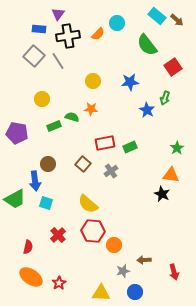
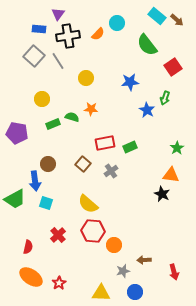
yellow circle at (93, 81): moved 7 px left, 3 px up
green rectangle at (54, 126): moved 1 px left, 2 px up
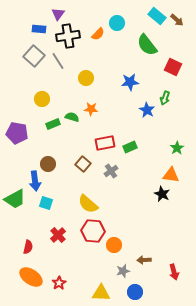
red square at (173, 67): rotated 30 degrees counterclockwise
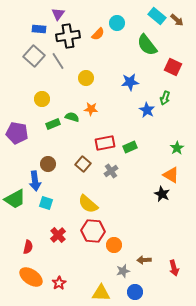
orange triangle at (171, 175): rotated 24 degrees clockwise
red arrow at (174, 272): moved 4 px up
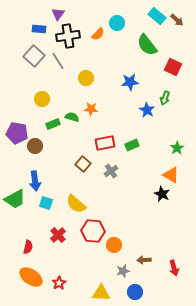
green rectangle at (130, 147): moved 2 px right, 2 px up
brown circle at (48, 164): moved 13 px left, 18 px up
yellow semicircle at (88, 204): moved 12 px left
